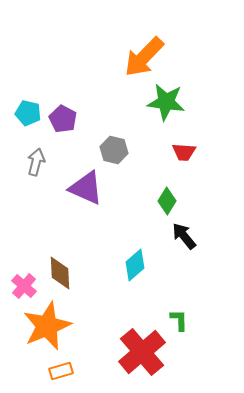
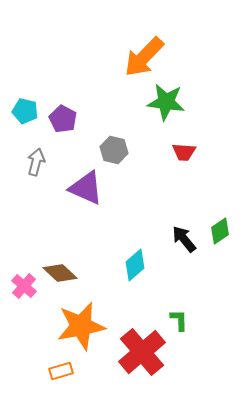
cyan pentagon: moved 3 px left, 2 px up
green diamond: moved 53 px right, 30 px down; rotated 24 degrees clockwise
black arrow: moved 3 px down
brown diamond: rotated 44 degrees counterclockwise
orange star: moved 34 px right; rotated 12 degrees clockwise
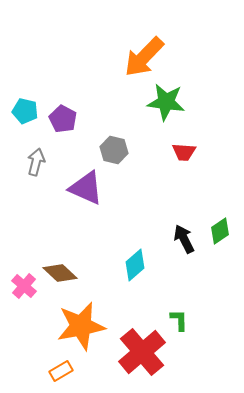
black arrow: rotated 12 degrees clockwise
orange rectangle: rotated 15 degrees counterclockwise
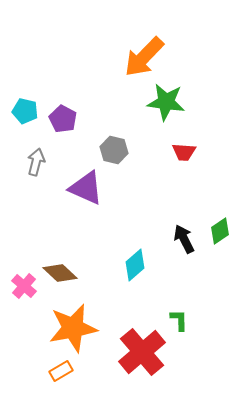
orange star: moved 8 px left, 2 px down
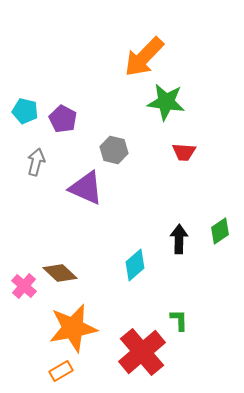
black arrow: moved 5 px left; rotated 28 degrees clockwise
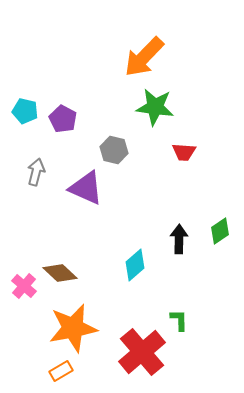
green star: moved 11 px left, 5 px down
gray arrow: moved 10 px down
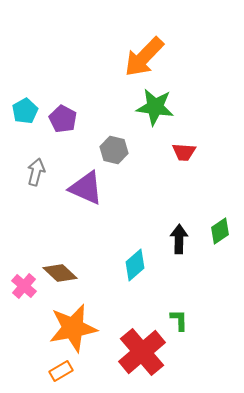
cyan pentagon: rotated 30 degrees clockwise
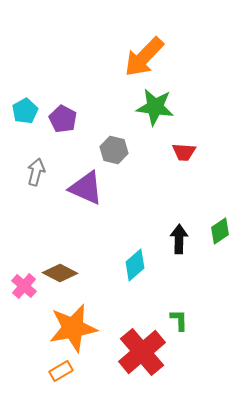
brown diamond: rotated 16 degrees counterclockwise
